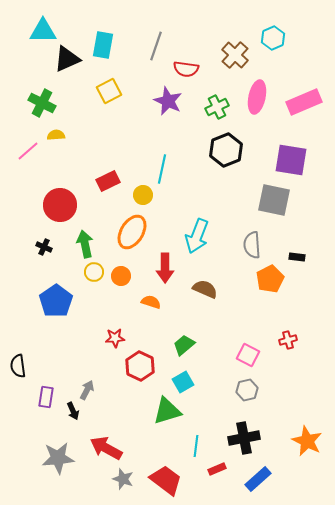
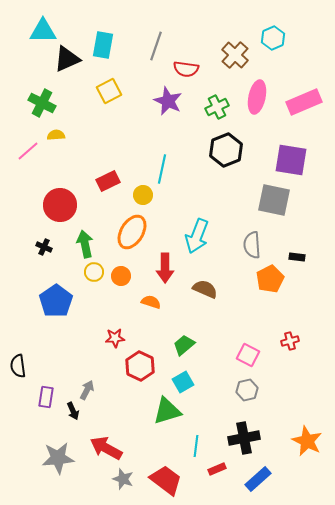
red cross at (288, 340): moved 2 px right, 1 px down
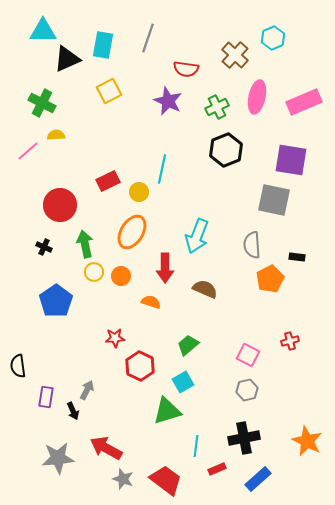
gray line at (156, 46): moved 8 px left, 8 px up
yellow circle at (143, 195): moved 4 px left, 3 px up
green trapezoid at (184, 345): moved 4 px right
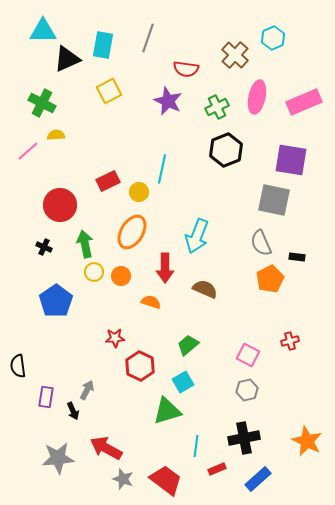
gray semicircle at (252, 245): moved 9 px right, 2 px up; rotated 20 degrees counterclockwise
